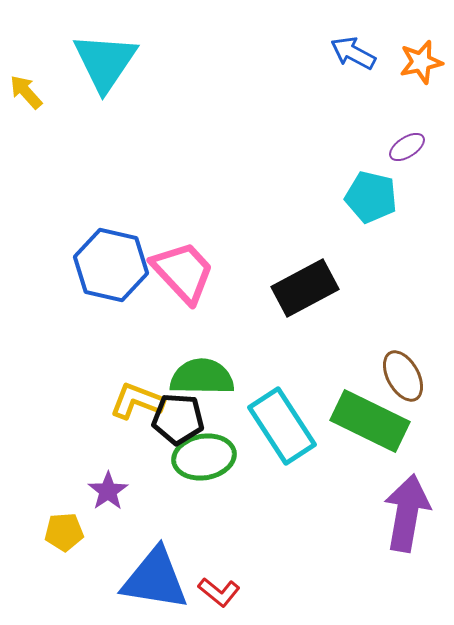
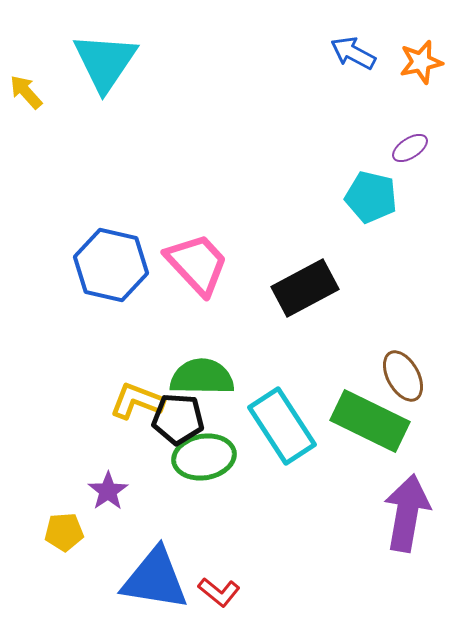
purple ellipse: moved 3 px right, 1 px down
pink trapezoid: moved 14 px right, 8 px up
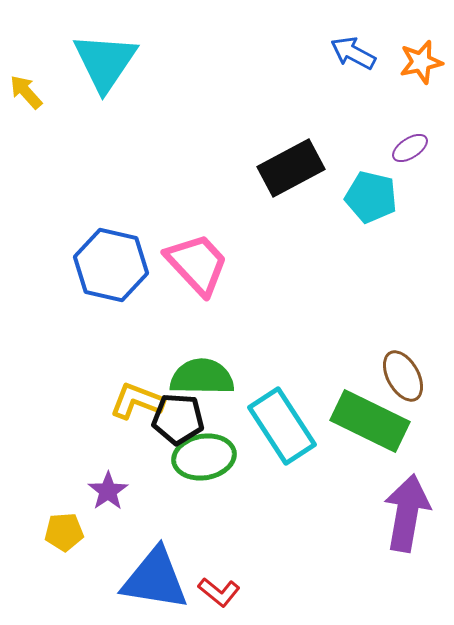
black rectangle: moved 14 px left, 120 px up
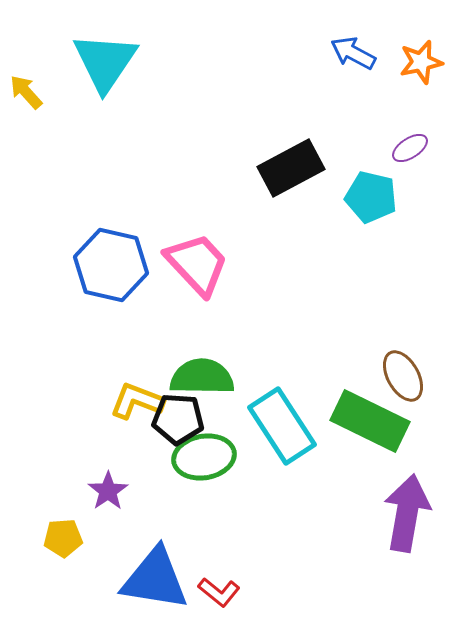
yellow pentagon: moved 1 px left, 6 px down
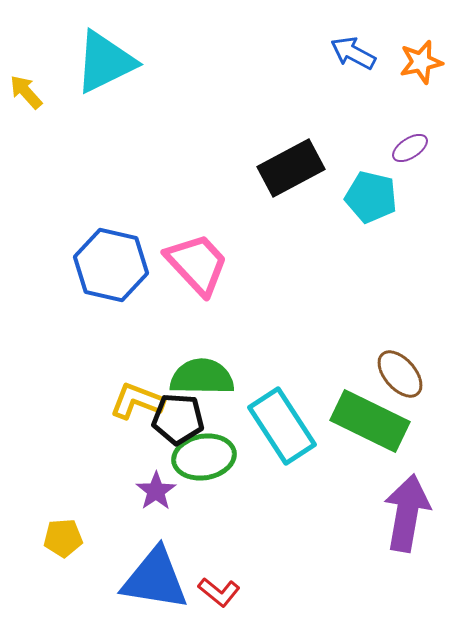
cyan triangle: rotated 30 degrees clockwise
brown ellipse: moved 3 px left, 2 px up; rotated 12 degrees counterclockwise
purple star: moved 48 px right
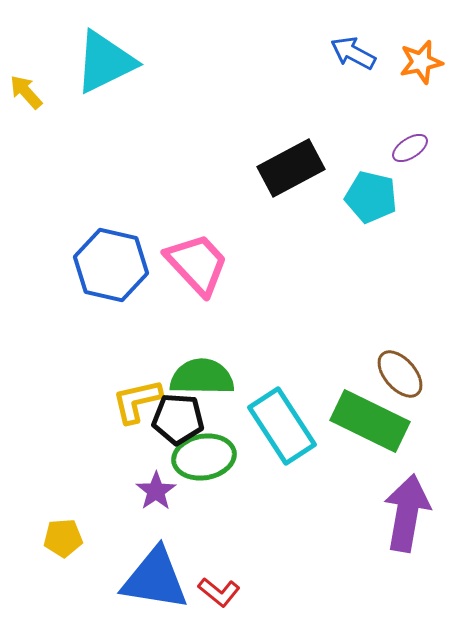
yellow L-shape: rotated 34 degrees counterclockwise
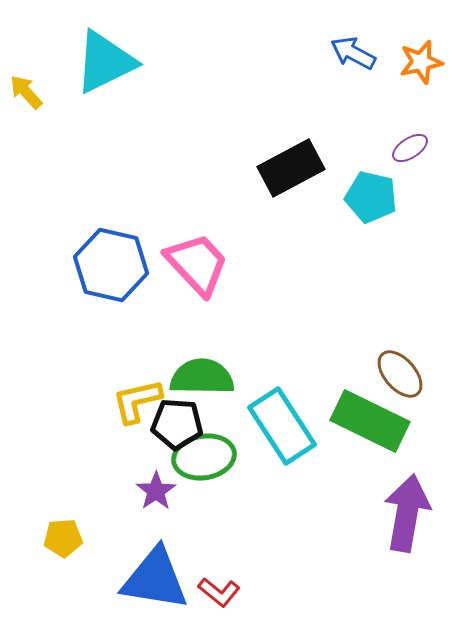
black pentagon: moved 1 px left, 5 px down
